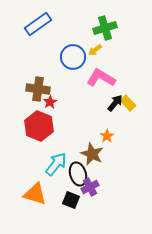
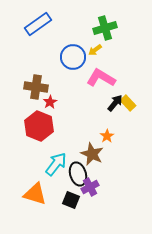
brown cross: moved 2 px left, 2 px up
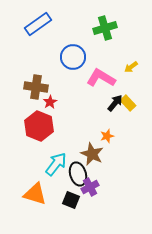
yellow arrow: moved 36 px right, 17 px down
orange star: rotated 16 degrees clockwise
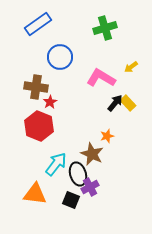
blue circle: moved 13 px left
orange triangle: rotated 10 degrees counterclockwise
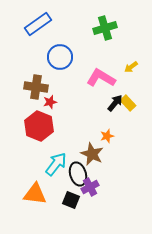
red star: rotated 16 degrees clockwise
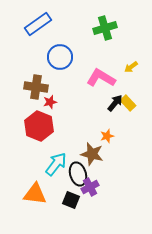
brown star: rotated 10 degrees counterclockwise
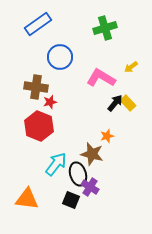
purple cross: rotated 30 degrees counterclockwise
orange triangle: moved 8 px left, 5 px down
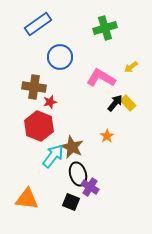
brown cross: moved 2 px left
orange star: rotated 16 degrees counterclockwise
brown star: moved 20 px left, 7 px up; rotated 10 degrees clockwise
cyan arrow: moved 3 px left, 8 px up
black square: moved 2 px down
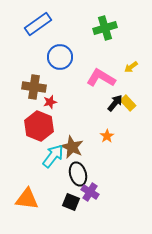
purple cross: moved 5 px down
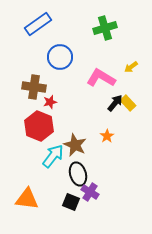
brown star: moved 3 px right, 2 px up
